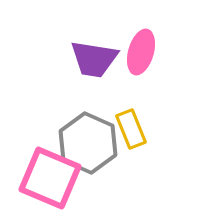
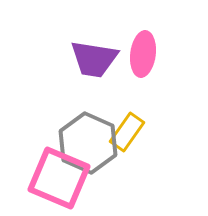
pink ellipse: moved 2 px right, 2 px down; rotated 9 degrees counterclockwise
yellow rectangle: moved 4 px left, 3 px down; rotated 57 degrees clockwise
pink square: moved 9 px right
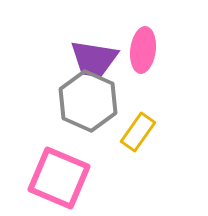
pink ellipse: moved 4 px up
yellow rectangle: moved 11 px right
gray hexagon: moved 42 px up
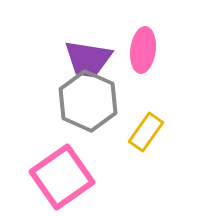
purple trapezoid: moved 6 px left
yellow rectangle: moved 8 px right
pink square: moved 3 px right, 1 px up; rotated 32 degrees clockwise
